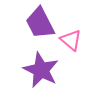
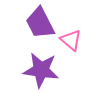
purple star: rotated 18 degrees counterclockwise
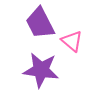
pink triangle: moved 1 px right, 1 px down
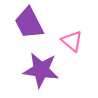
purple trapezoid: moved 11 px left
